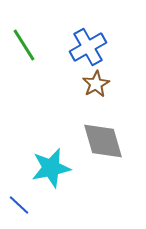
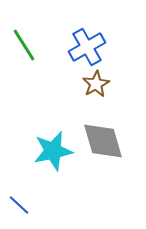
blue cross: moved 1 px left
cyan star: moved 2 px right, 17 px up
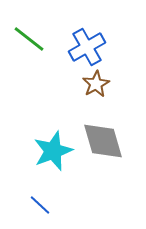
green line: moved 5 px right, 6 px up; rotated 20 degrees counterclockwise
cyan star: rotated 9 degrees counterclockwise
blue line: moved 21 px right
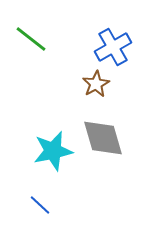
green line: moved 2 px right
blue cross: moved 26 px right
gray diamond: moved 3 px up
cyan star: rotated 9 degrees clockwise
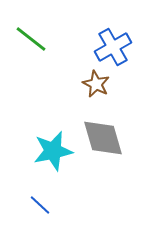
brown star: rotated 16 degrees counterclockwise
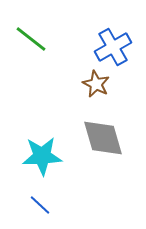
cyan star: moved 11 px left, 5 px down; rotated 9 degrees clockwise
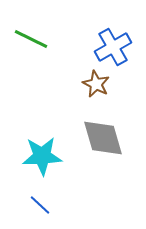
green line: rotated 12 degrees counterclockwise
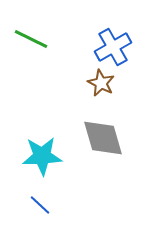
brown star: moved 5 px right, 1 px up
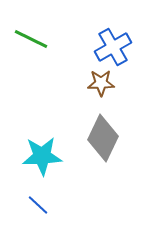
brown star: rotated 28 degrees counterclockwise
gray diamond: rotated 42 degrees clockwise
blue line: moved 2 px left
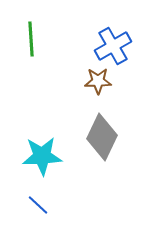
green line: rotated 60 degrees clockwise
blue cross: moved 1 px up
brown star: moved 3 px left, 2 px up
gray diamond: moved 1 px left, 1 px up
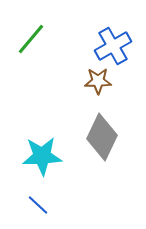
green line: rotated 44 degrees clockwise
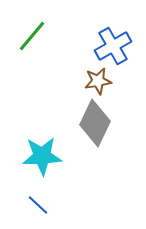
green line: moved 1 px right, 3 px up
brown star: rotated 8 degrees counterclockwise
gray diamond: moved 7 px left, 14 px up
